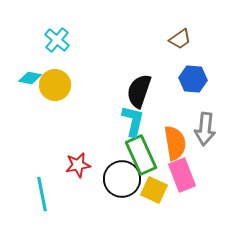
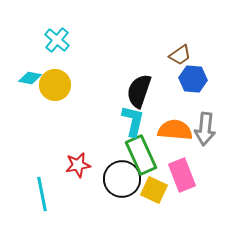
brown trapezoid: moved 16 px down
orange semicircle: moved 13 px up; rotated 76 degrees counterclockwise
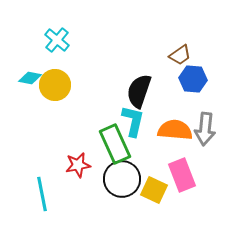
green rectangle: moved 26 px left, 11 px up
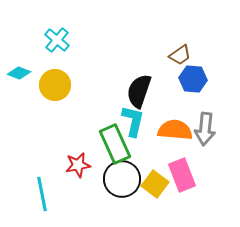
cyan diamond: moved 11 px left, 5 px up; rotated 10 degrees clockwise
yellow square: moved 1 px right, 6 px up; rotated 12 degrees clockwise
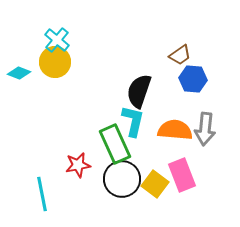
yellow circle: moved 23 px up
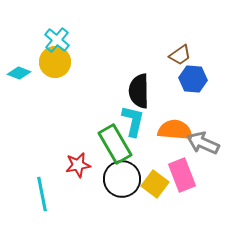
black semicircle: rotated 20 degrees counterclockwise
gray arrow: moved 2 px left, 14 px down; rotated 108 degrees clockwise
green rectangle: rotated 6 degrees counterclockwise
